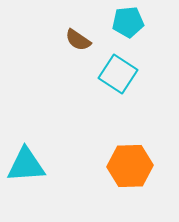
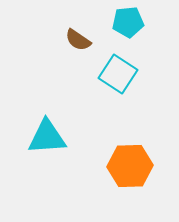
cyan triangle: moved 21 px right, 28 px up
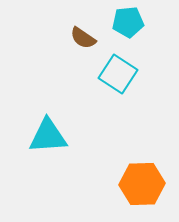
brown semicircle: moved 5 px right, 2 px up
cyan triangle: moved 1 px right, 1 px up
orange hexagon: moved 12 px right, 18 px down
